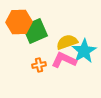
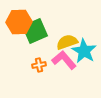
cyan star: rotated 10 degrees counterclockwise
pink L-shape: rotated 25 degrees clockwise
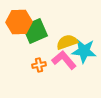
cyan star: rotated 25 degrees counterclockwise
